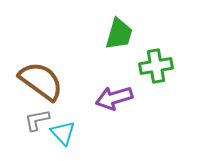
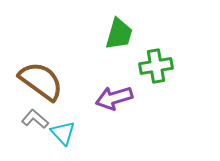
gray L-shape: moved 2 px left, 1 px up; rotated 52 degrees clockwise
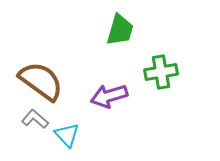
green trapezoid: moved 1 px right, 4 px up
green cross: moved 5 px right, 6 px down
purple arrow: moved 5 px left, 2 px up
cyan triangle: moved 4 px right, 2 px down
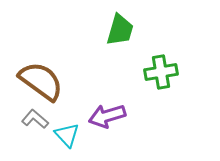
purple arrow: moved 2 px left, 20 px down
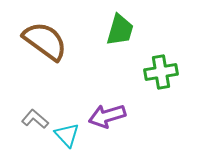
brown semicircle: moved 4 px right, 40 px up
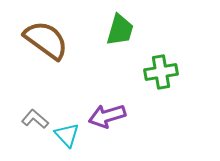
brown semicircle: moved 1 px right, 1 px up
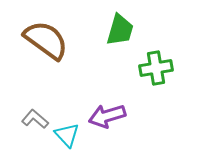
green cross: moved 5 px left, 4 px up
